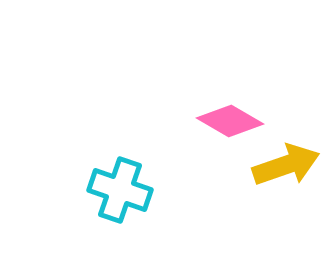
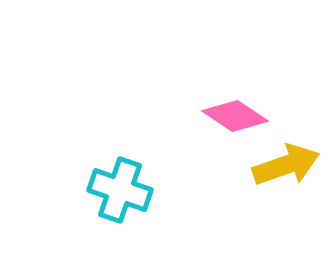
pink diamond: moved 5 px right, 5 px up; rotated 4 degrees clockwise
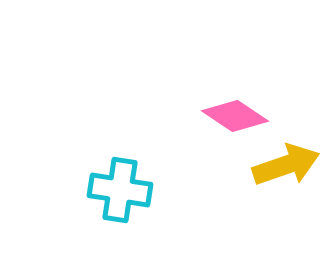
cyan cross: rotated 10 degrees counterclockwise
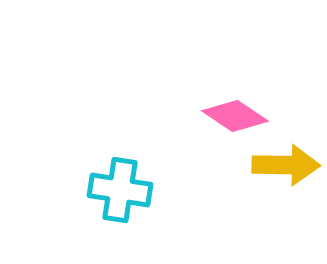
yellow arrow: rotated 20 degrees clockwise
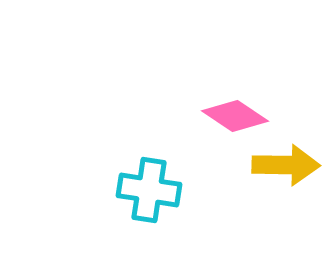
cyan cross: moved 29 px right
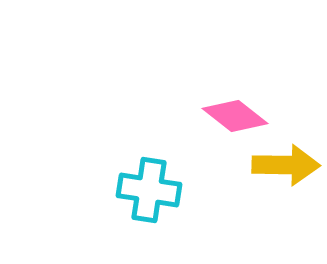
pink diamond: rotated 4 degrees clockwise
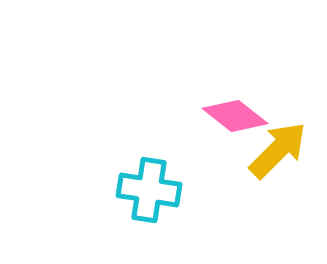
yellow arrow: moved 8 px left, 15 px up; rotated 46 degrees counterclockwise
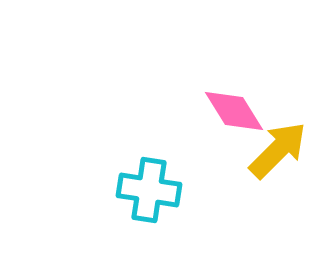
pink diamond: moved 1 px left, 5 px up; rotated 20 degrees clockwise
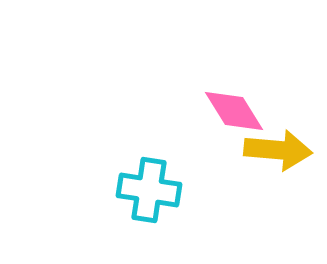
yellow arrow: rotated 50 degrees clockwise
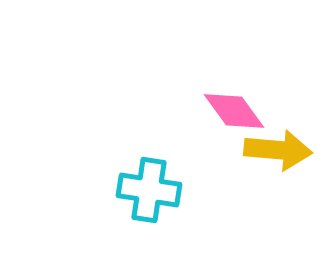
pink diamond: rotated 4 degrees counterclockwise
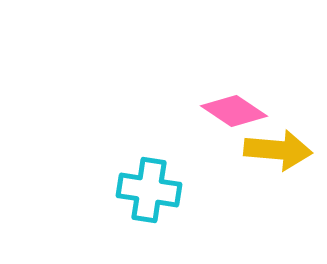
pink diamond: rotated 20 degrees counterclockwise
